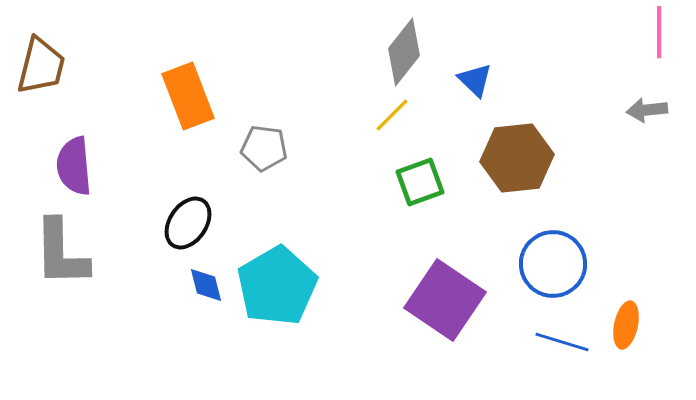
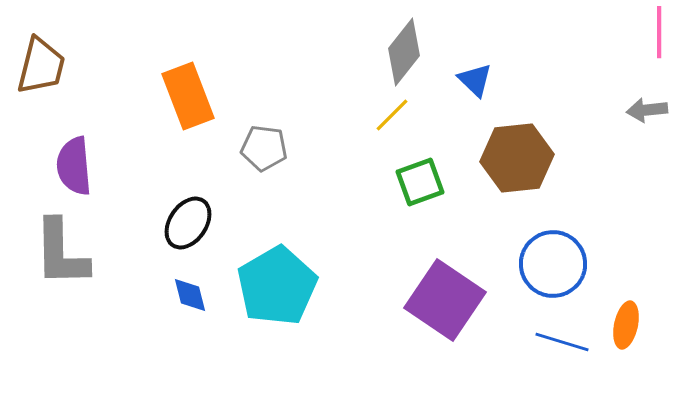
blue diamond: moved 16 px left, 10 px down
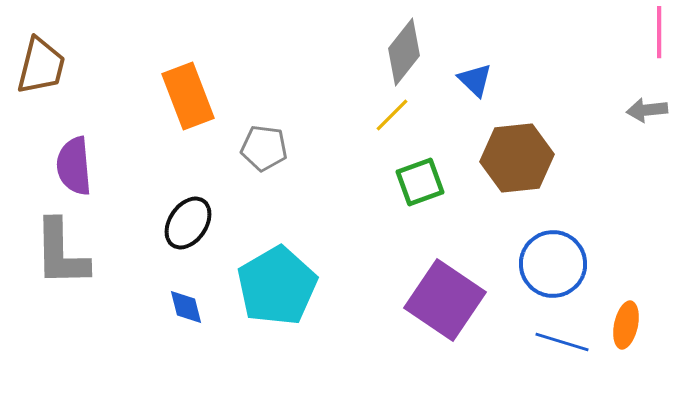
blue diamond: moved 4 px left, 12 px down
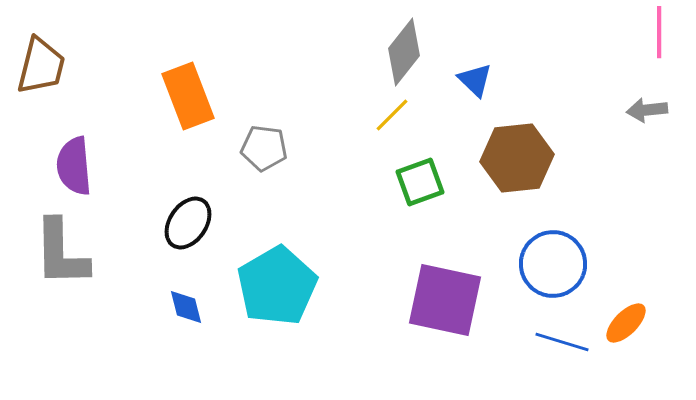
purple square: rotated 22 degrees counterclockwise
orange ellipse: moved 2 px up; rotated 33 degrees clockwise
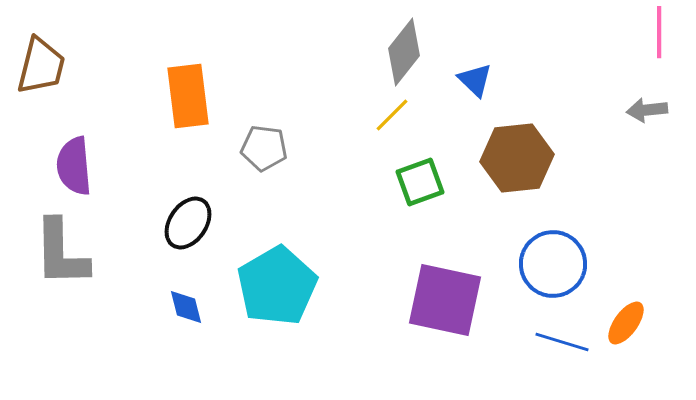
orange rectangle: rotated 14 degrees clockwise
orange ellipse: rotated 9 degrees counterclockwise
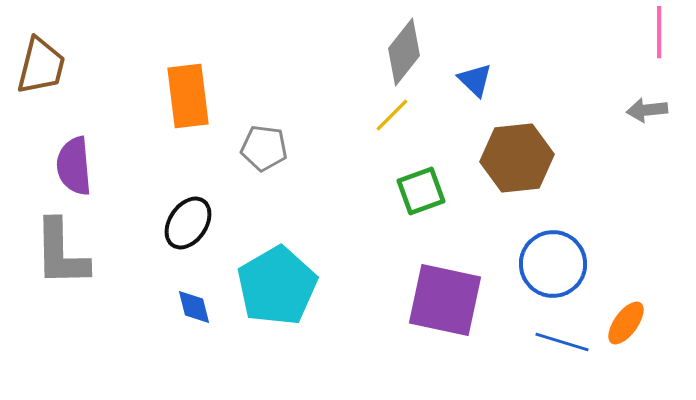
green square: moved 1 px right, 9 px down
blue diamond: moved 8 px right
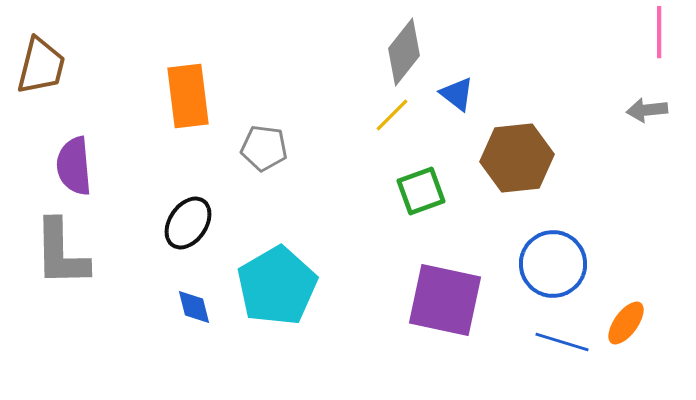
blue triangle: moved 18 px left, 14 px down; rotated 6 degrees counterclockwise
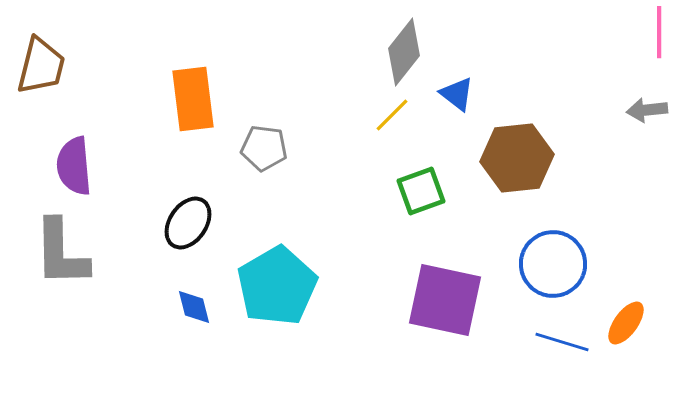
orange rectangle: moved 5 px right, 3 px down
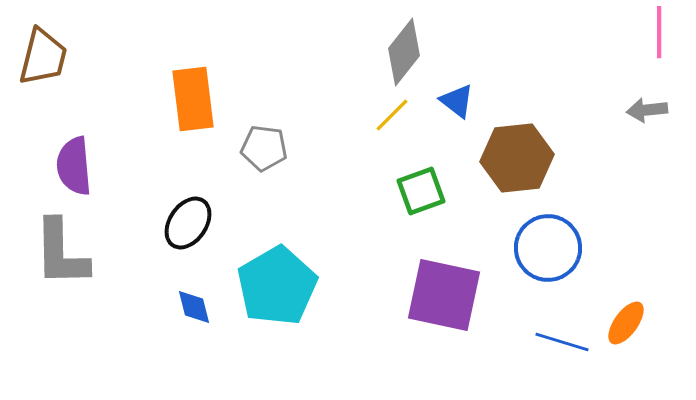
brown trapezoid: moved 2 px right, 9 px up
blue triangle: moved 7 px down
blue circle: moved 5 px left, 16 px up
purple square: moved 1 px left, 5 px up
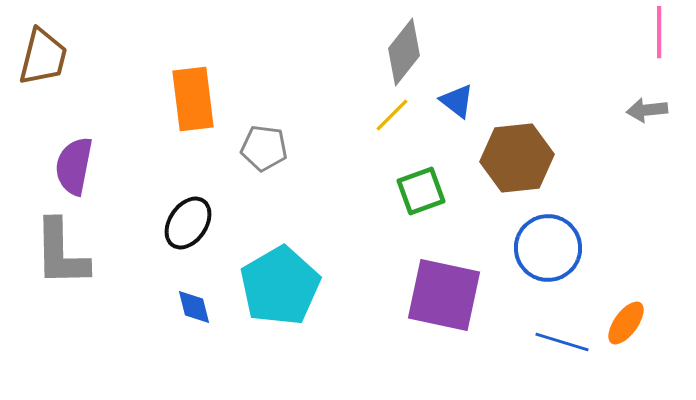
purple semicircle: rotated 16 degrees clockwise
cyan pentagon: moved 3 px right
